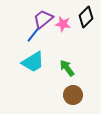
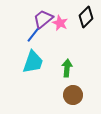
pink star: moved 3 px left, 1 px up; rotated 14 degrees clockwise
cyan trapezoid: rotated 40 degrees counterclockwise
green arrow: rotated 42 degrees clockwise
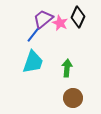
black diamond: moved 8 px left; rotated 20 degrees counterclockwise
brown circle: moved 3 px down
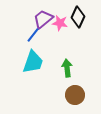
pink star: rotated 14 degrees counterclockwise
green arrow: rotated 12 degrees counterclockwise
brown circle: moved 2 px right, 3 px up
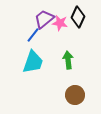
purple trapezoid: moved 1 px right
green arrow: moved 1 px right, 8 px up
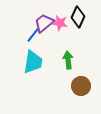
purple trapezoid: moved 4 px down
cyan trapezoid: rotated 10 degrees counterclockwise
brown circle: moved 6 px right, 9 px up
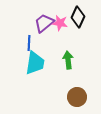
blue line: moved 4 px left, 8 px down; rotated 35 degrees counterclockwise
cyan trapezoid: moved 2 px right, 1 px down
brown circle: moved 4 px left, 11 px down
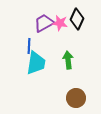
black diamond: moved 1 px left, 2 px down
purple trapezoid: rotated 10 degrees clockwise
blue line: moved 3 px down
cyan trapezoid: moved 1 px right
brown circle: moved 1 px left, 1 px down
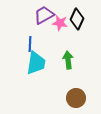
purple trapezoid: moved 8 px up
blue line: moved 1 px right, 2 px up
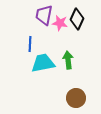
purple trapezoid: rotated 50 degrees counterclockwise
cyan trapezoid: moved 7 px right; rotated 110 degrees counterclockwise
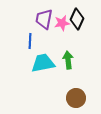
purple trapezoid: moved 4 px down
pink star: moved 2 px right; rotated 21 degrees counterclockwise
blue line: moved 3 px up
